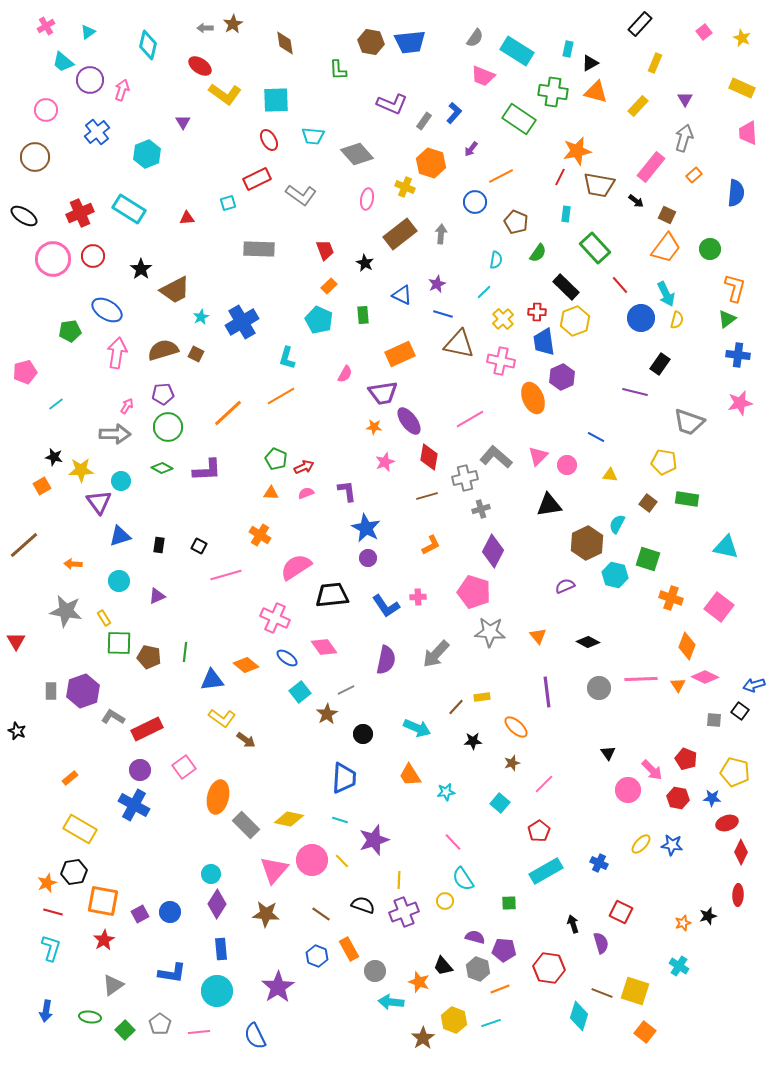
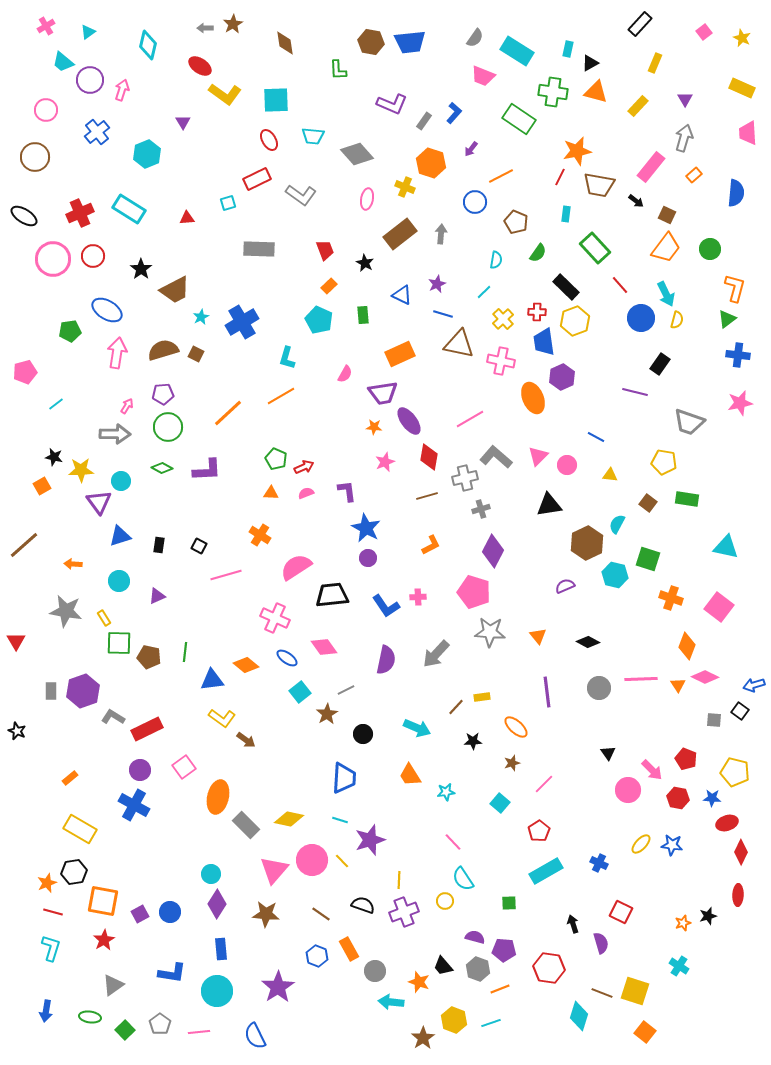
purple star at (374, 840): moved 4 px left
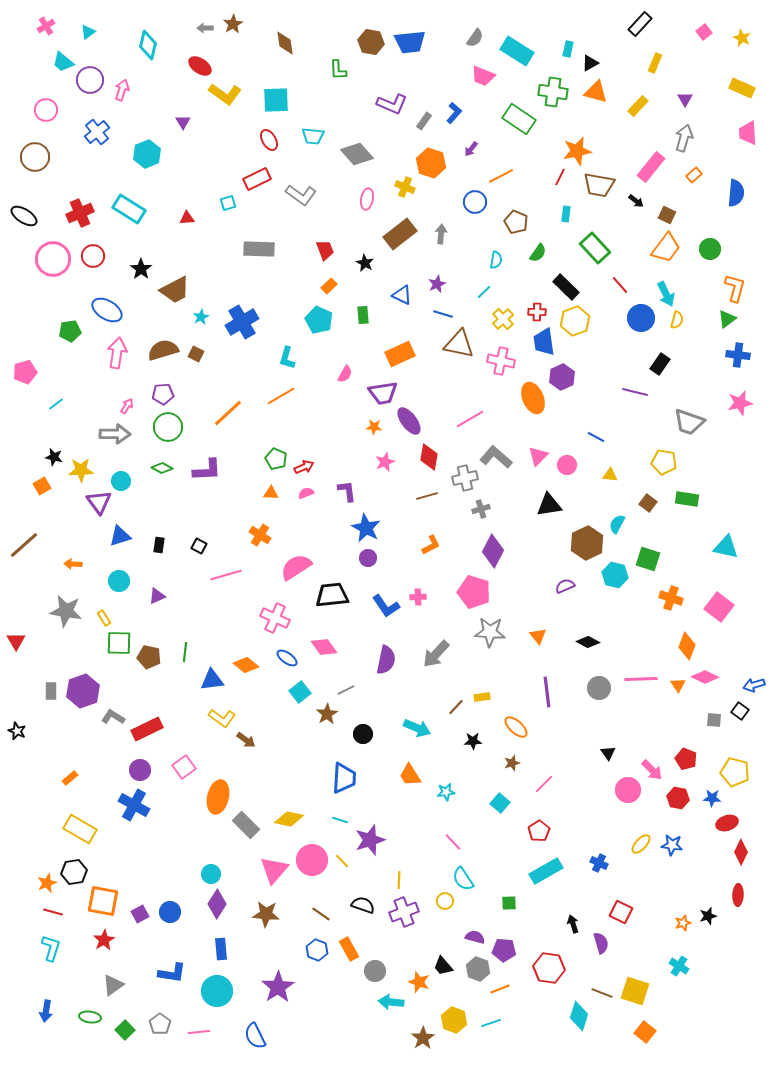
blue hexagon at (317, 956): moved 6 px up
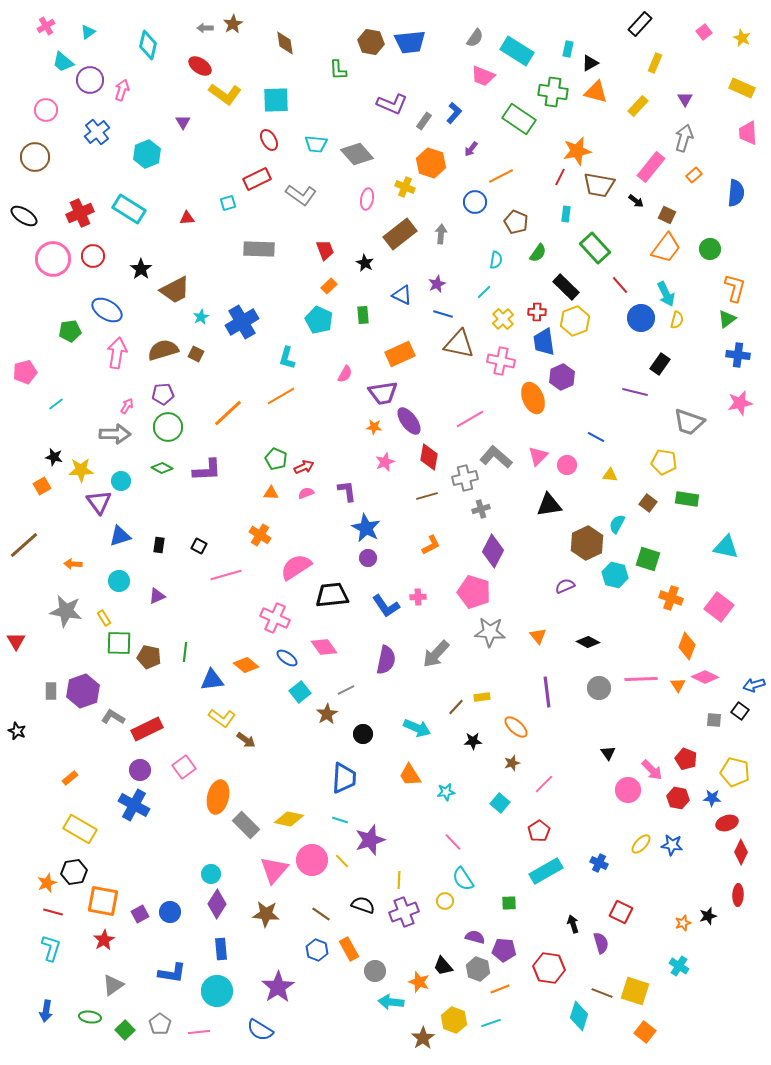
cyan trapezoid at (313, 136): moved 3 px right, 8 px down
blue semicircle at (255, 1036): moved 5 px right, 6 px up; rotated 32 degrees counterclockwise
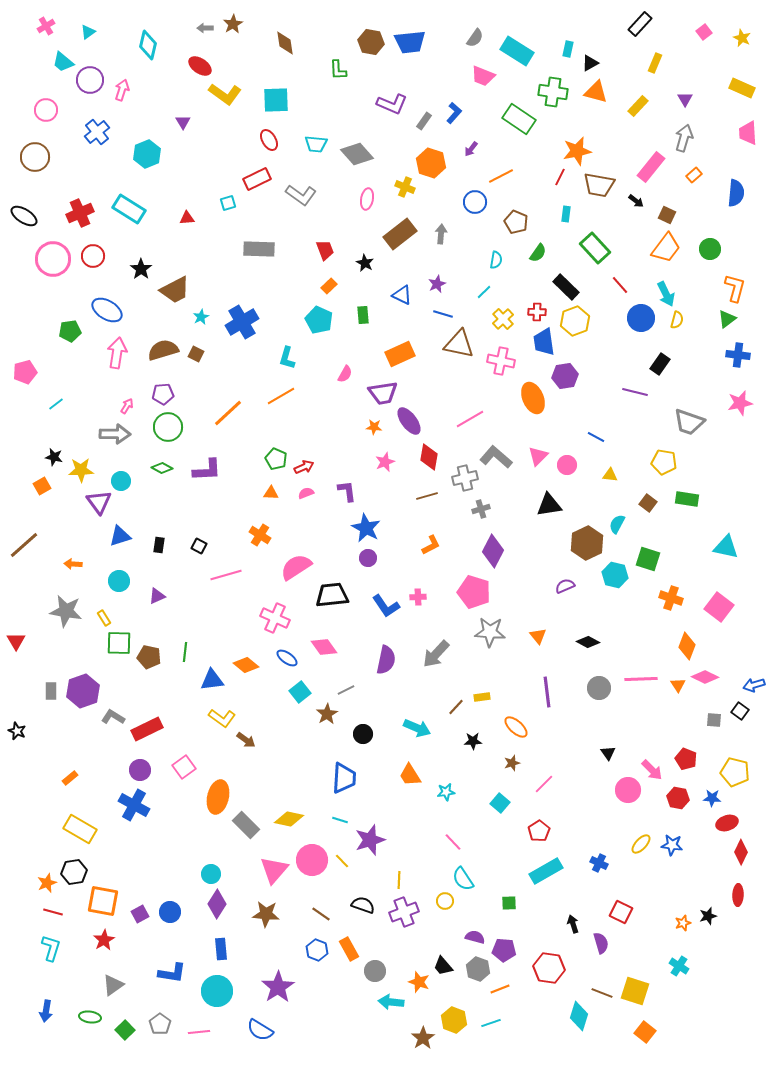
purple hexagon at (562, 377): moved 3 px right, 1 px up; rotated 15 degrees clockwise
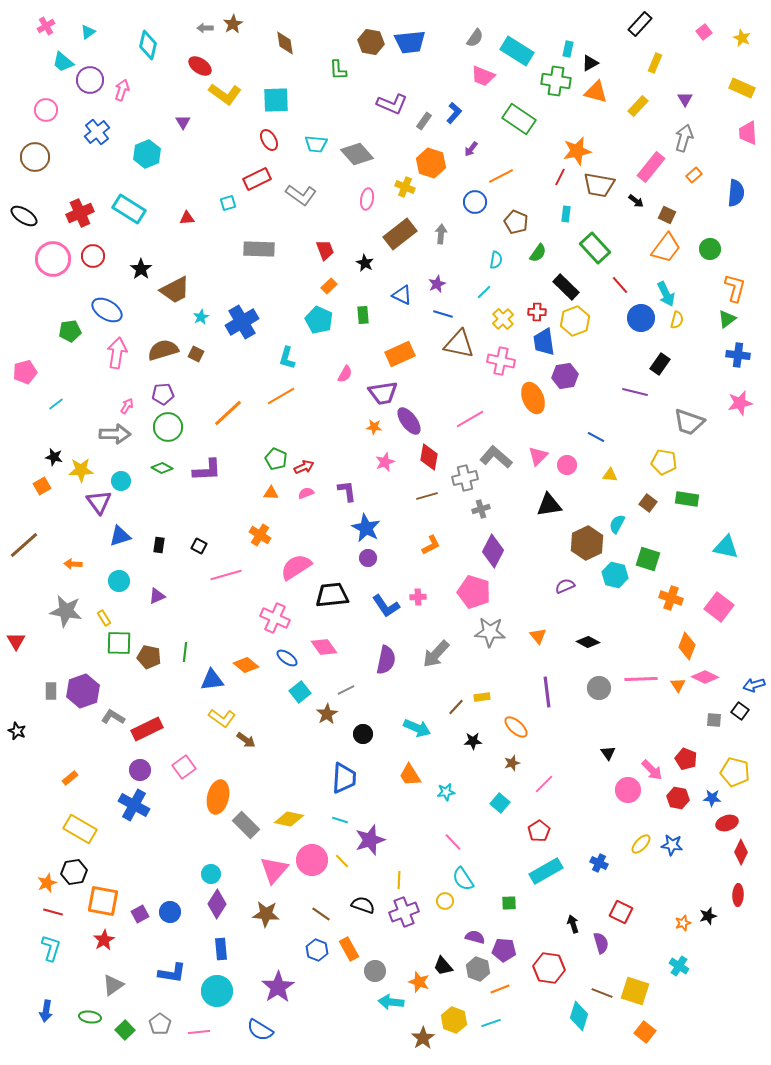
green cross at (553, 92): moved 3 px right, 11 px up
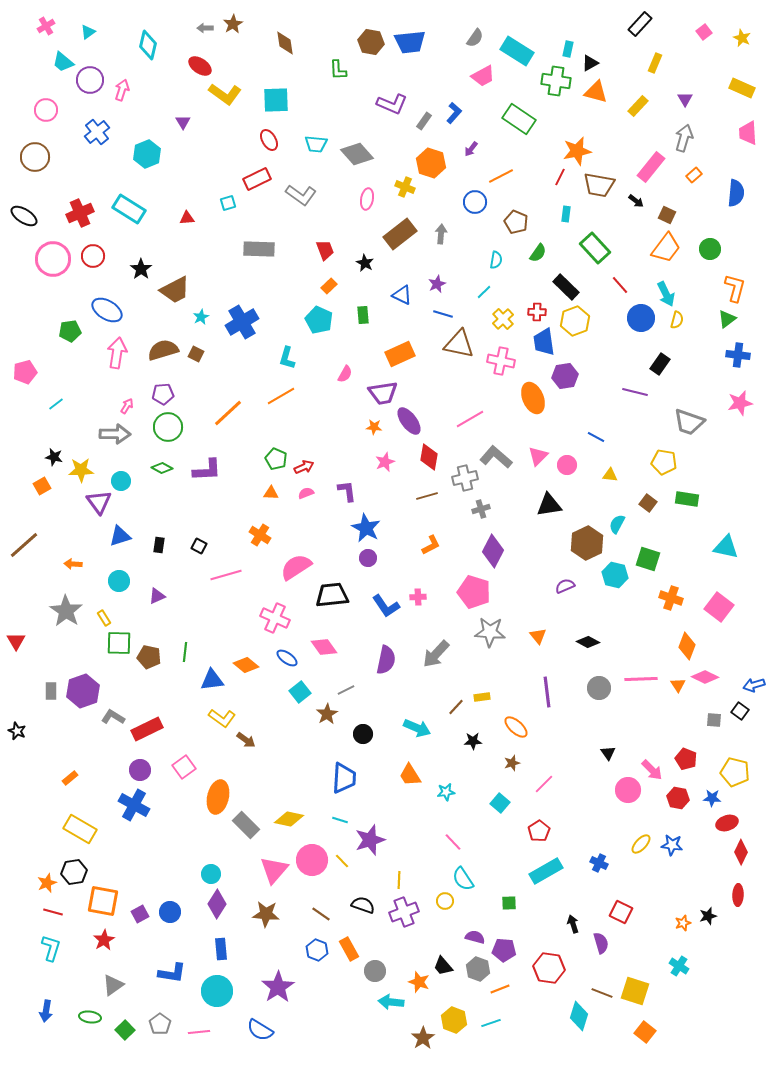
pink trapezoid at (483, 76): rotated 50 degrees counterclockwise
gray star at (66, 611): rotated 24 degrees clockwise
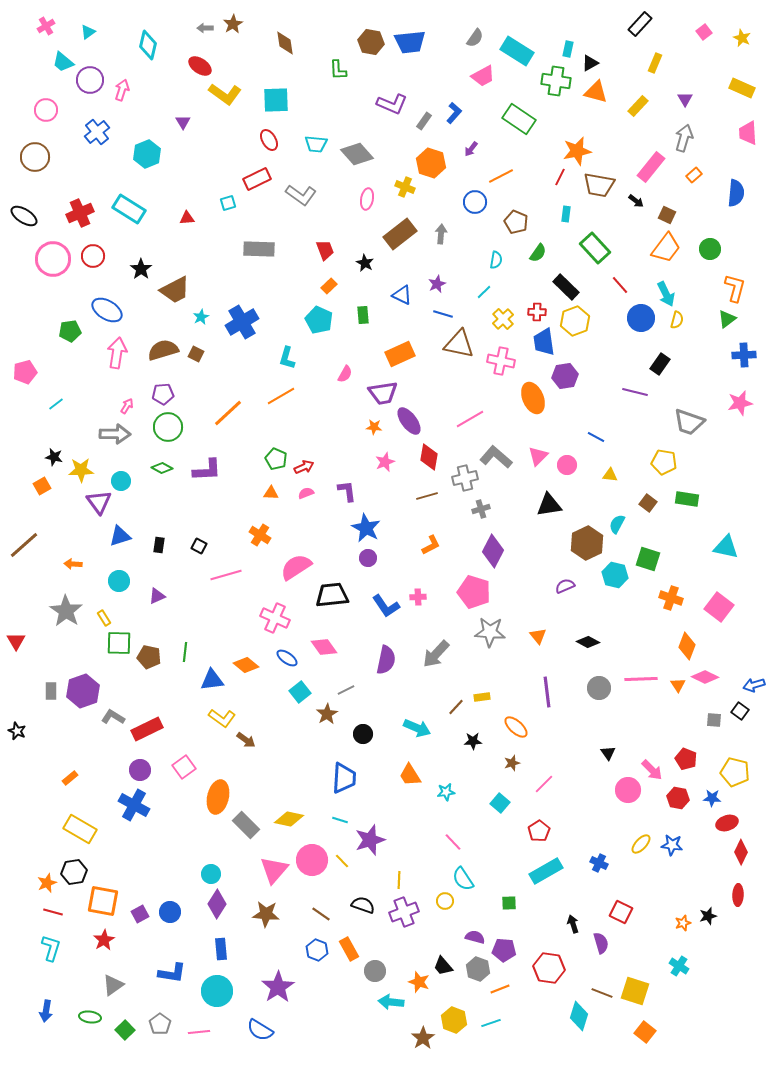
blue cross at (738, 355): moved 6 px right; rotated 10 degrees counterclockwise
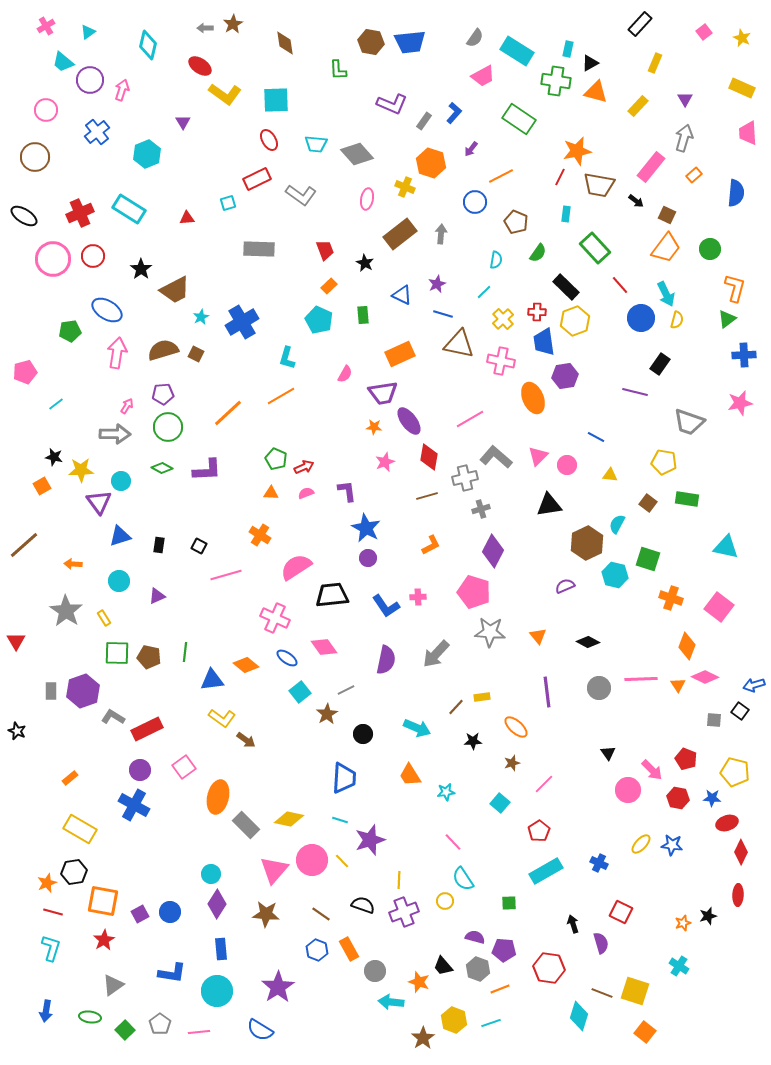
green square at (119, 643): moved 2 px left, 10 px down
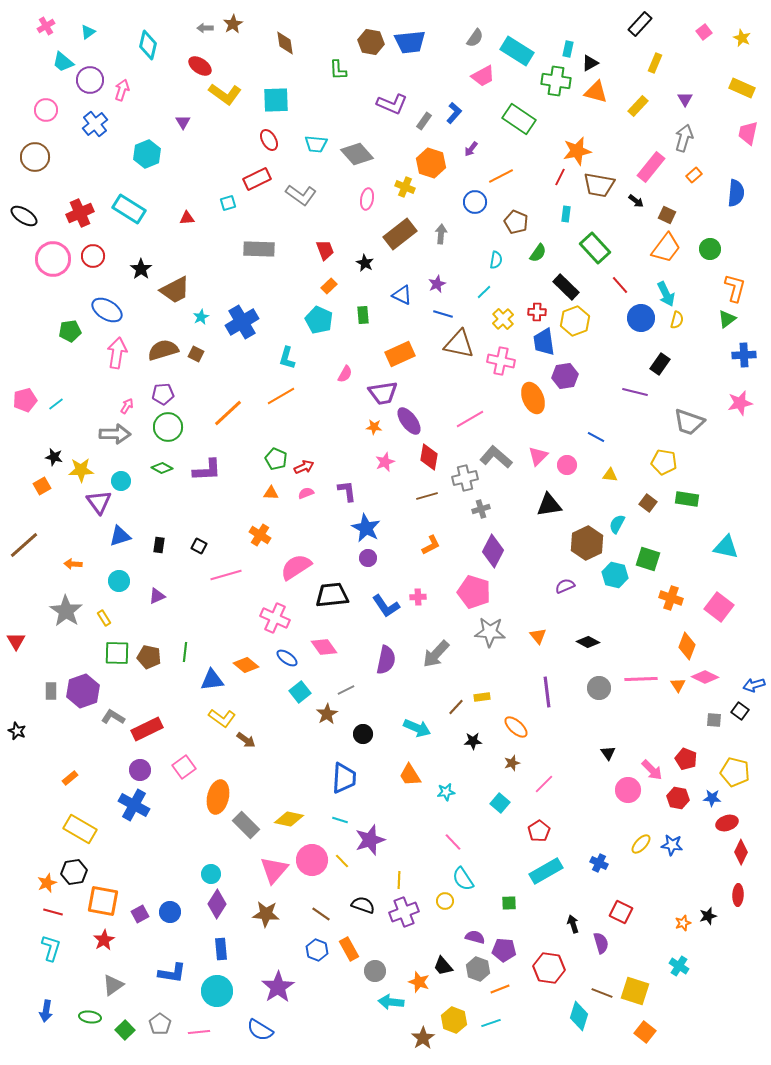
blue cross at (97, 132): moved 2 px left, 8 px up
pink trapezoid at (748, 133): rotated 15 degrees clockwise
pink pentagon at (25, 372): moved 28 px down
